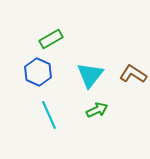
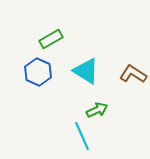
cyan triangle: moved 4 px left, 4 px up; rotated 36 degrees counterclockwise
cyan line: moved 33 px right, 21 px down
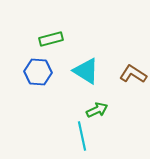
green rectangle: rotated 15 degrees clockwise
blue hexagon: rotated 20 degrees counterclockwise
cyan line: rotated 12 degrees clockwise
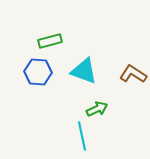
green rectangle: moved 1 px left, 2 px down
cyan triangle: moved 2 px left; rotated 12 degrees counterclockwise
green arrow: moved 1 px up
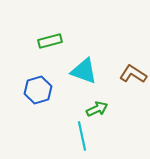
blue hexagon: moved 18 px down; rotated 20 degrees counterclockwise
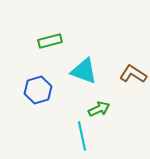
green arrow: moved 2 px right
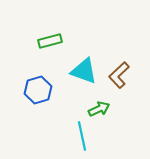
brown L-shape: moved 14 px left, 1 px down; rotated 76 degrees counterclockwise
